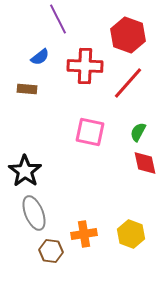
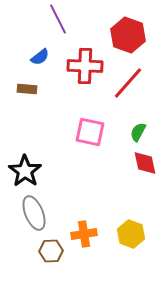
brown hexagon: rotated 10 degrees counterclockwise
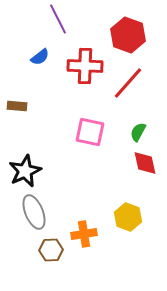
brown rectangle: moved 10 px left, 17 px down
black star: rotated 12 degrees clockwise
gray ellipse: moved 1 px up
yellow hexagon: moved 3 px left, 17 px up
brown hexagon: moved 1 px up
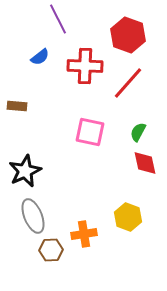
gray ellipse: moved 1 px left, 4 px down
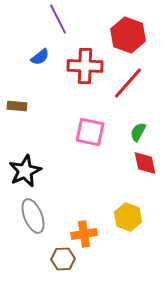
brown hexagon: moved 12 px right, 9 px down
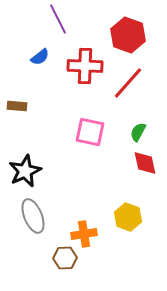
brown hexagon: moved 2 px right, 1 px up
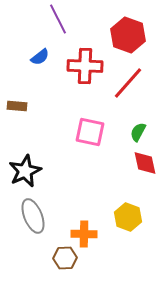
orange cross: rotated 10 degrees clockwise
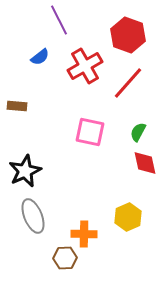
purple line: moved 1 px right, 1 px down
red cross: rotated 32 degrees counterclockwise
yellow hexagon: rotated 16 degrees clockwise
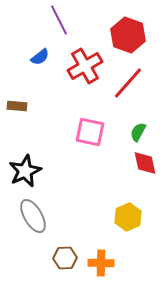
gray ellipse: rotated 8 degrees counterclockwise
orange cross: moved 17 px right, 29 px down
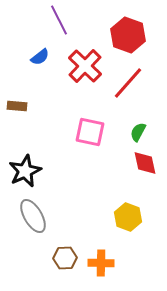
red cross: rotated 16 degrees counterclockwise
yellow hexagon: rotated 16 degrees counterclockwise
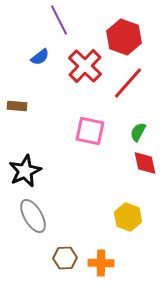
red hexagon: moved 4 px left, 2 px down
pink square: moved 1 px up
